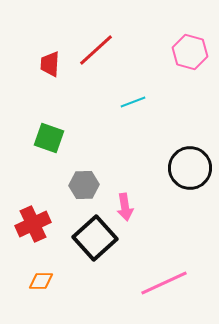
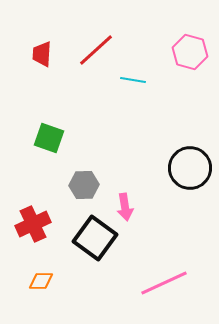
red trapezoid: moved 8 px left, 10 px up
cyan line: moved 22 px up; rotated 30 degrees clockwise
black square: rotated 12 degrees counterclockwise
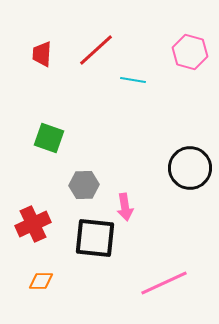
black square: rotated 30 degrees counterclockwise
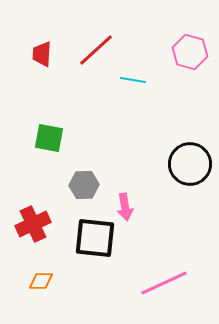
green square: rotated 8 degrees counterclockwise
black circle: moved 4 px up
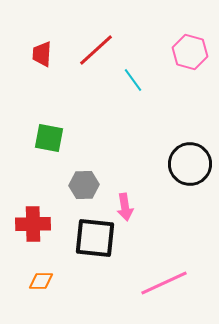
cyan line: rotated 45 degrees clockwise
red cross: rotated 24 degrees clockwise
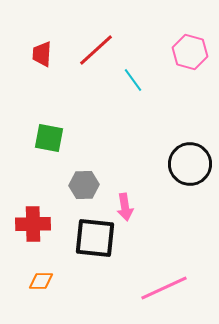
pink line: moved 5 px down
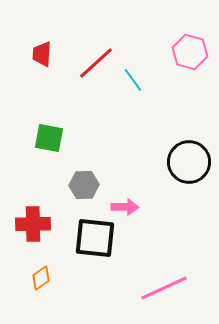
red line: moved 13 px down
black circle: moved 1 px left, 2 px up
pink arrow: rotated 80 degrees counterclockwise
orange diamond: moved 3 px up; rotated 35 degrees counterclockwise
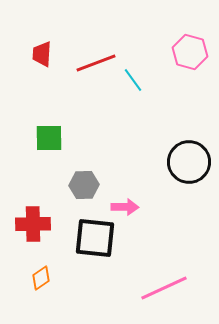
red line: rotated 21 degrees clockwise
green square: rotated 12 degrees counterclockwise
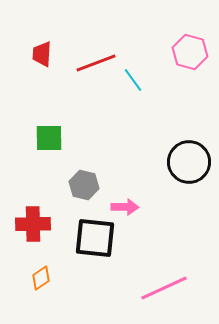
gray hexagon: rotated 16 degrees clockwise
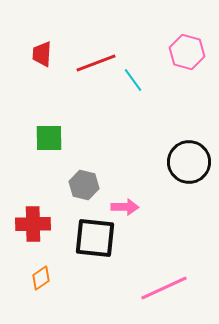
pink hexagon: moved 3 px left
